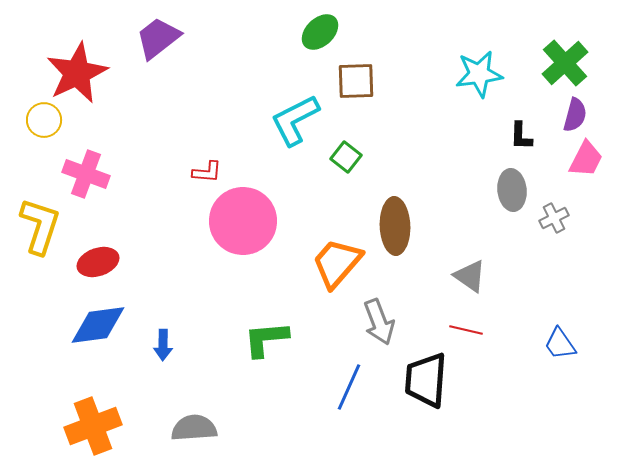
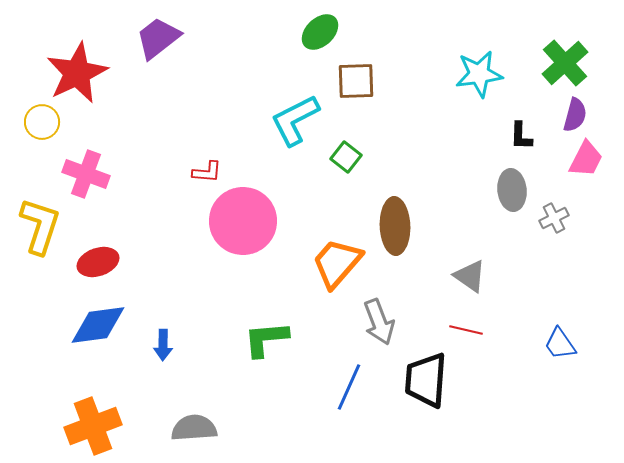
yellow circle: moved 2 px left, 2 px down
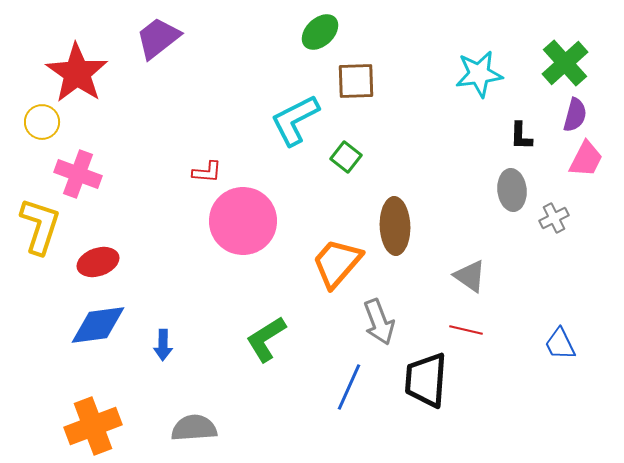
red star: rotated 12 degrees counterclockwise
pink cross: moved 8 px left
green L-shape: rotated 27 degrees counterclockwise
blue trapezoid: rotated 9 degrees clockwise
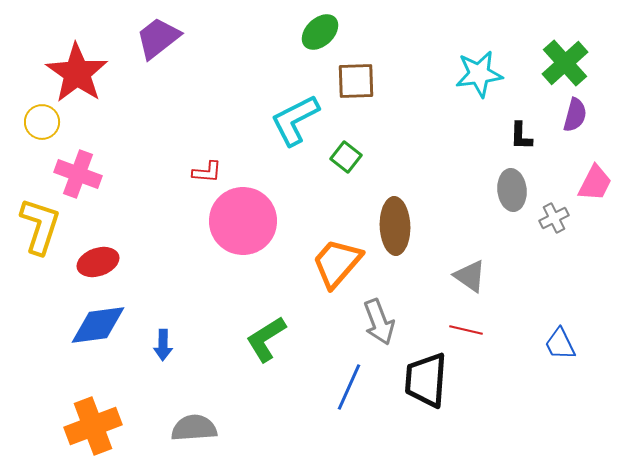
pink trapezoid: moved 9 px right, 24 px down
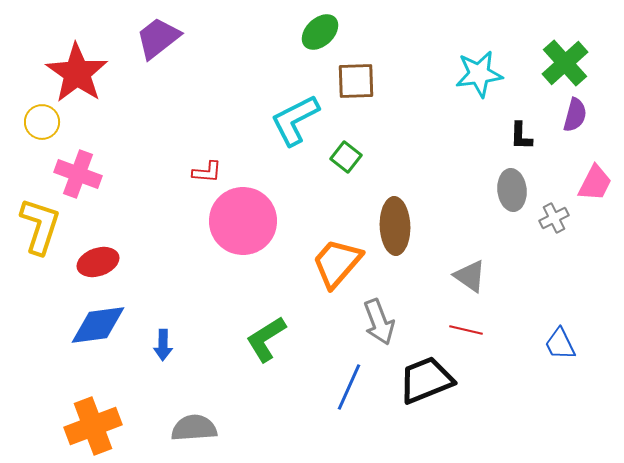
black trapezoid: rotated 64 degrees clockwise
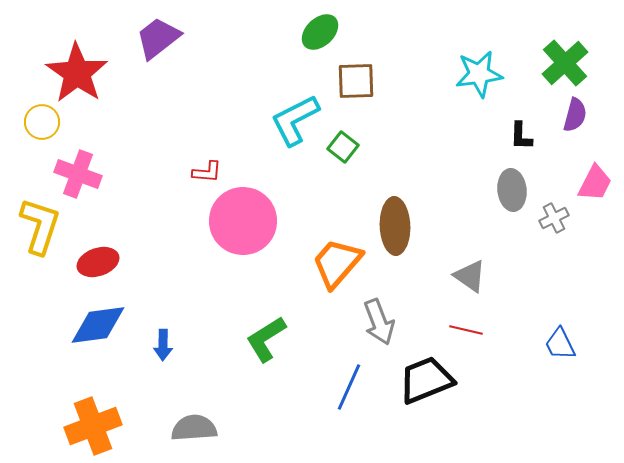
green square: moved 3 px left, 10 px up
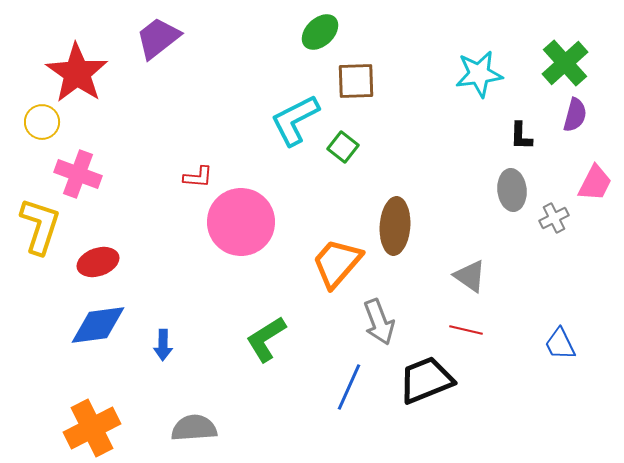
red L-shape: moved 9 px left, 5 px down
pink circle: moved 2 px left, 1 px down
brown ellipse: rotated 6 degrees clockwise
orange cross: moved 1 px left, 2 px down; rotated 6 degrees counterclockwise
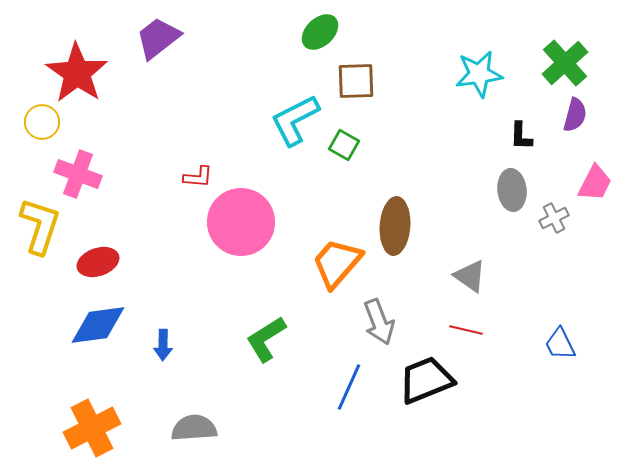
green square: moved 1 px right, 2 px up; rotated 8 degrees counterclockwise
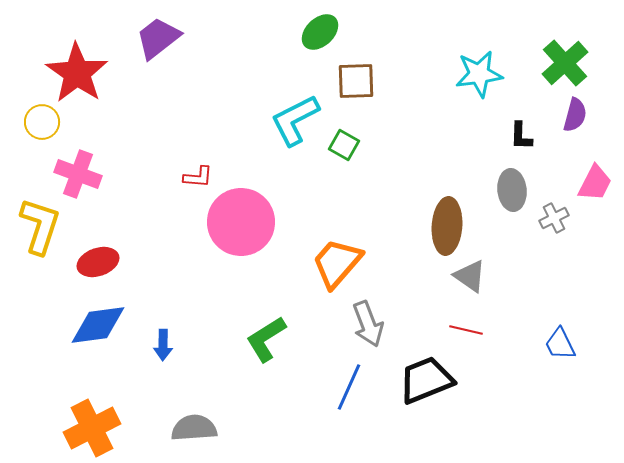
brown ellipse: moved 52 px right
gray arrow: moved 11 px left, 2 px down
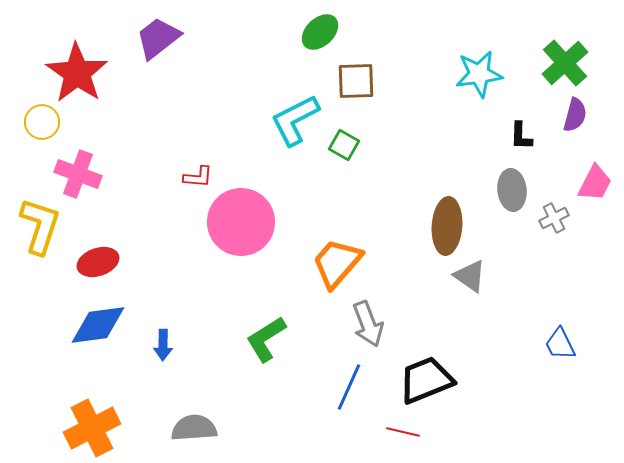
red line: moved 63 px left, 102 px down
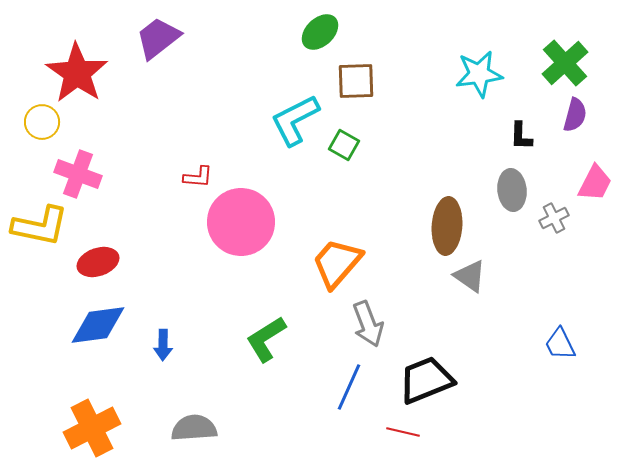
yellow L-shape: rotated 84 degrees clockwise
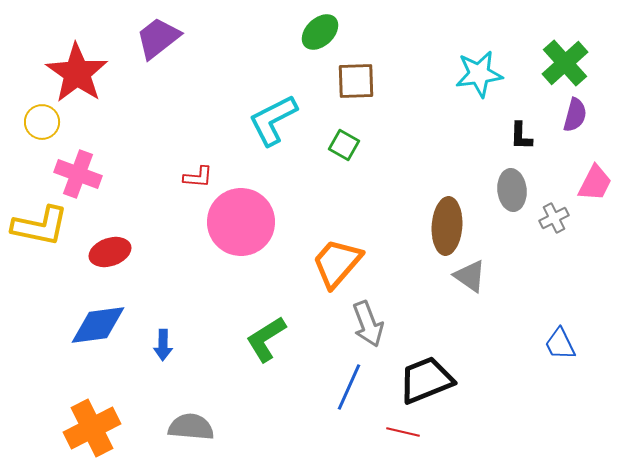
cyan L-shape: moved 22 px left
red ellipse: moved 12 px right, 10 px up
gray semicircle: moved 3 px left, 1 px up; rotated 9 degrees clockwise
